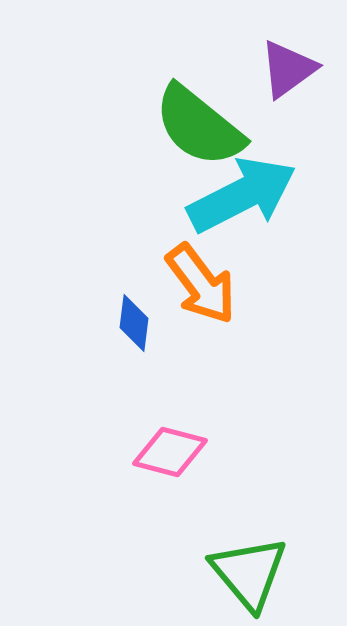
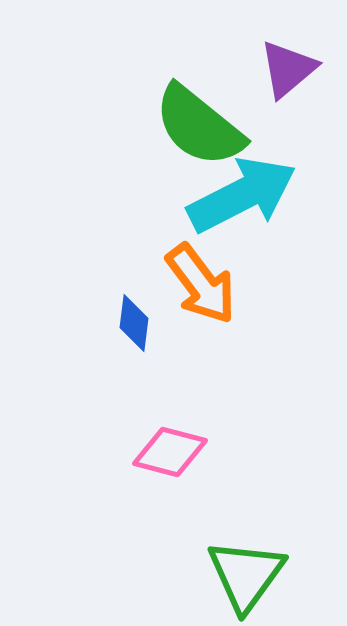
purple triangle: rotated 4 degrees counterclockwise
green triangle: moved 3 px left, 2 px down; rotated 16 degrees clockwise
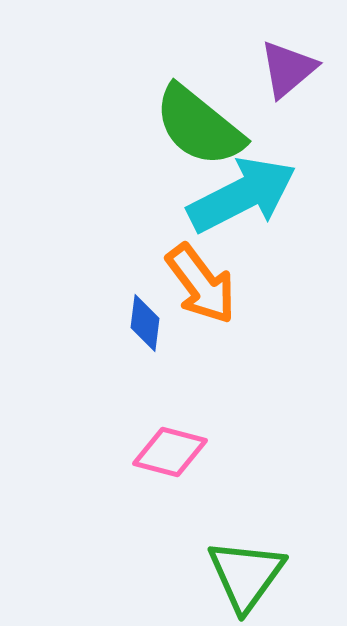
blue diamond: moved 11 px right
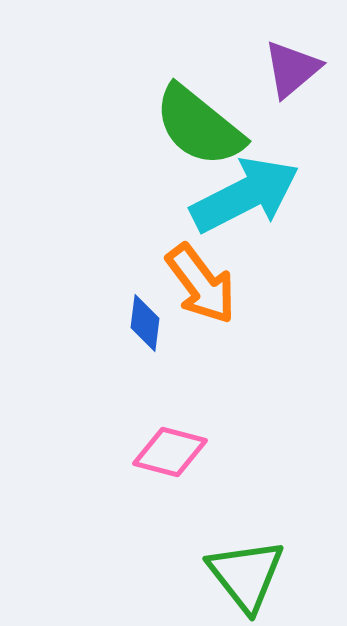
purple triangle: moved 4 px right
cyan arrow: moved 3 px right
green triangle: rotated 14 degrees counterclockwise
